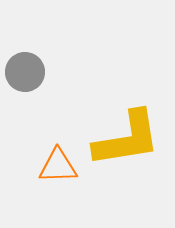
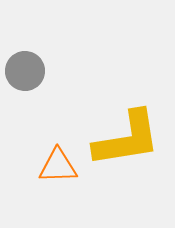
gray circle: moved 1 px up
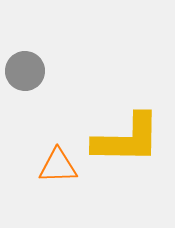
yellow L-shape: rotated 10 degrees clockwise
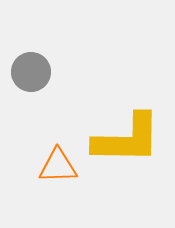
gray circle: moved 6 px right, 1 px down
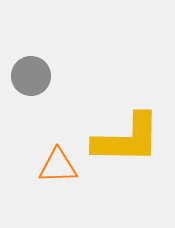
gray circle: moved 4 px down
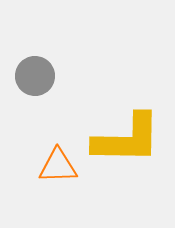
gray circle: moved 4 px right
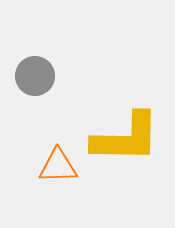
yellow L-shape: moved 1 px left, 1 px up
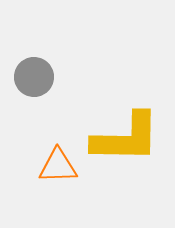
gray circle: moved 1 px left, 1 px down
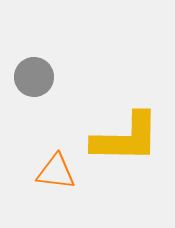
orange triangle: moved 2 px left, 6 px down; rotated 9 degrees clockwise
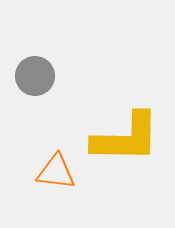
gray circle: moved 1 px right, 1 px up
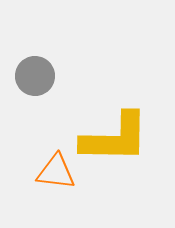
yellow L-shape: moved 11 px left
